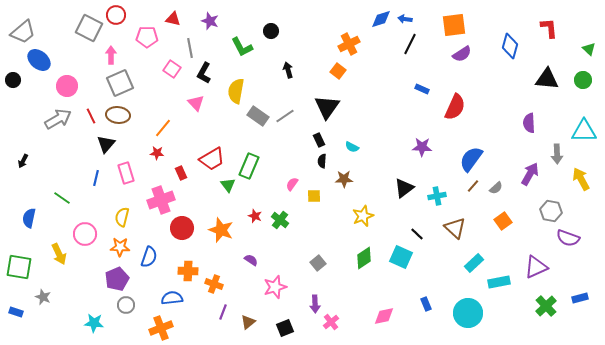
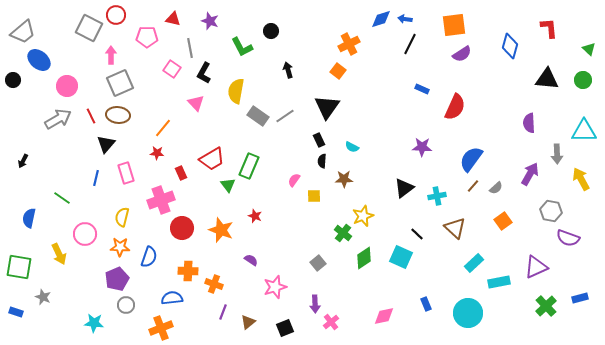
pink semicircle at (292, 184): moved 2 px right, 4 px up
green cross at (280, 220): moved 63 px right, 13 px down
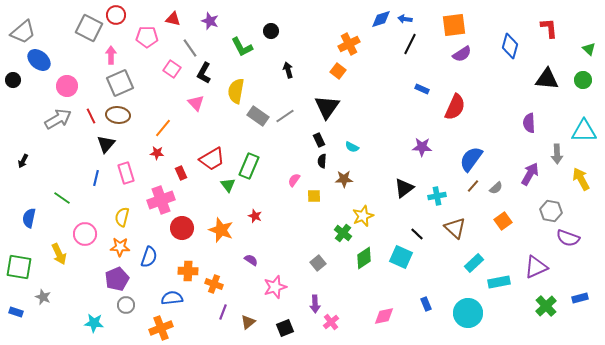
gray line at (190, 48): rotated 24 degrees counterclockwise
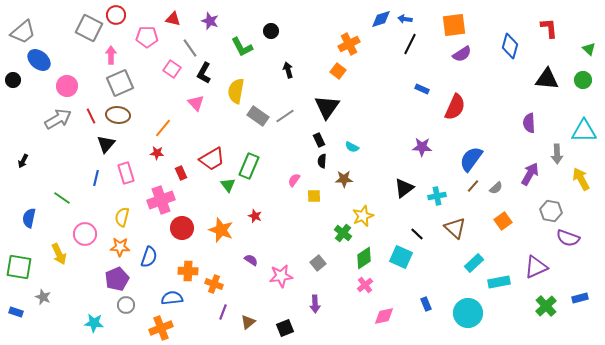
pink star at (275, 287): moved 6 px right, 11 px up; rotated 10 degrees clockwise
pink cross at (331, 322): moved 34 px right, 37 px up
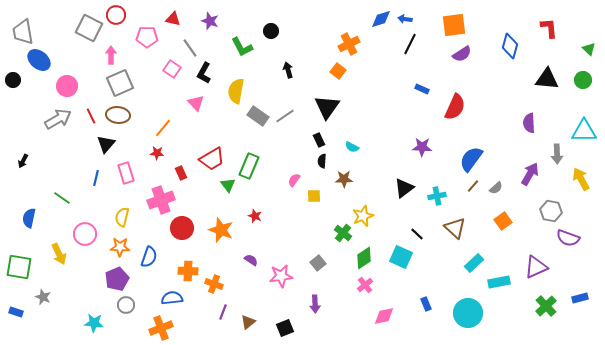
gray trapezoid at (23, 32): rotated 120 degrees clockwise
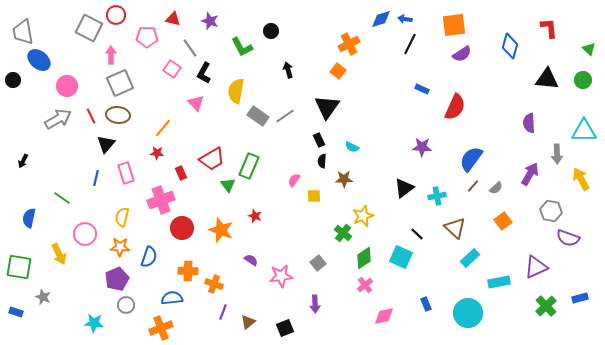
cyan rectangle at (474, 263): moved 4 px left, 5 px up
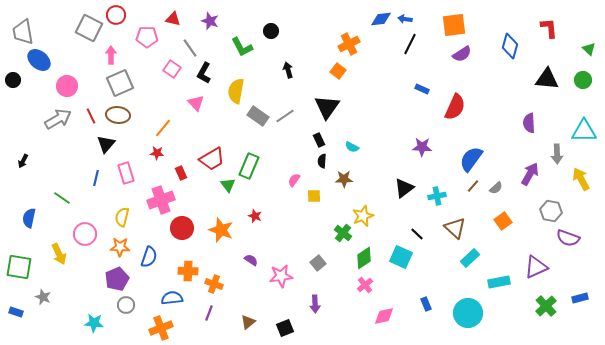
blue diamond at (381, 19): rotated 10 degrees clockwise
purple line at (223, 312): moved 14 px left, 1 px down
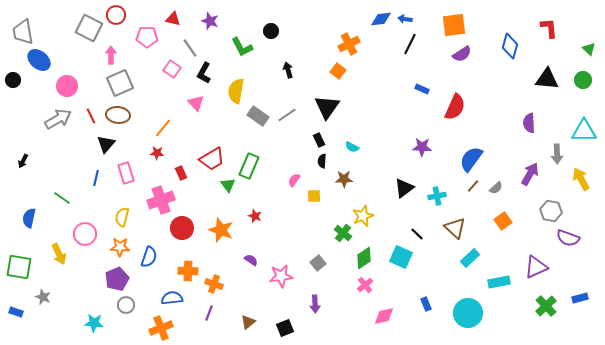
gray line at (285, 116): moved 2 px right, 1 px up
